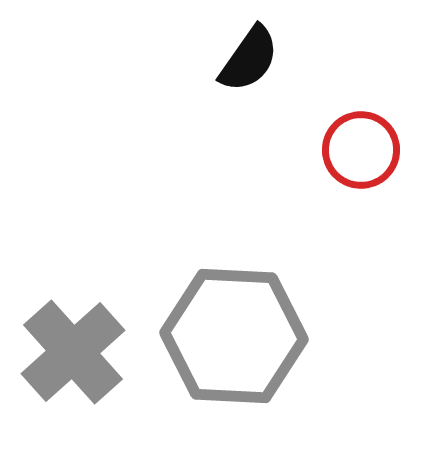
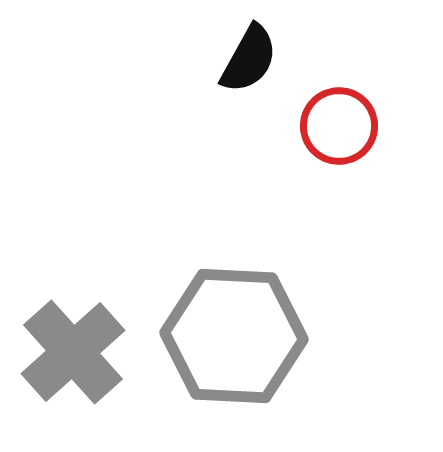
black semicircle: rotated 6 degrees counterclockwise
red circle: moved 22 px left, 24 px up
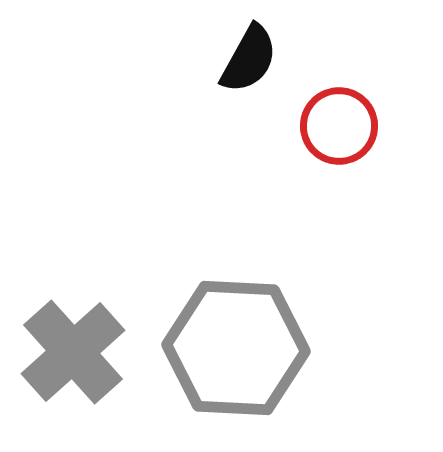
gray hexagon: moved 2 px right, 12 px down
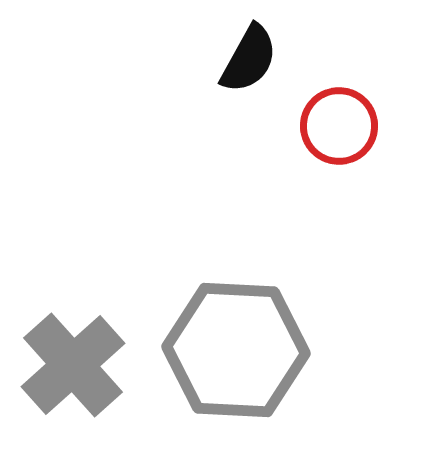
gray hexagon: moved 2 px down
gray cross: moved 13 px down
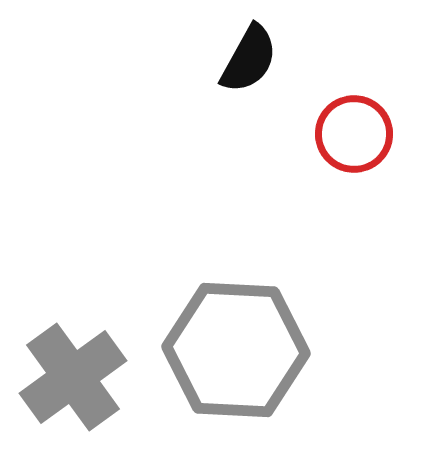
red circle: moved 15 px right, 8 px down
gray cross: moved 12 px down; rotated 6 degrees clockwise
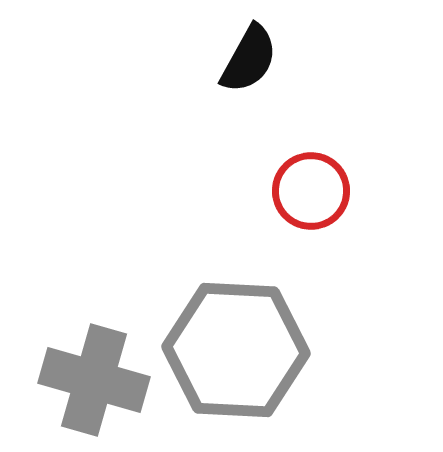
red circle: moved 43 px left, 57 px down
gray cross: moved 21 px right, 3 px down; rotated 38 degrees counterclockwise
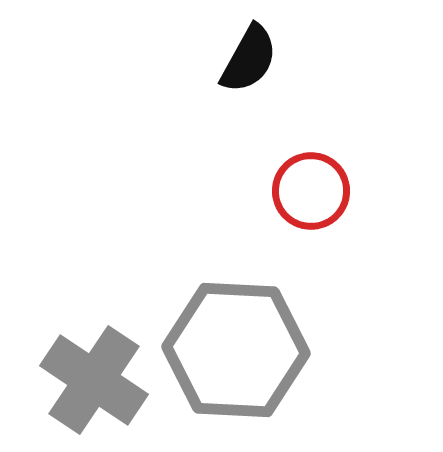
gray cross: rotated 18 degrees clockwise
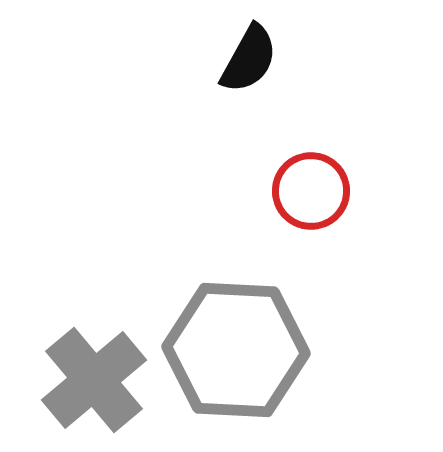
gray cross: rotated 16 degrees clockwise
